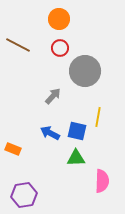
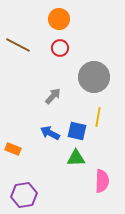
gray circle: moved 9 px right, 6 px down
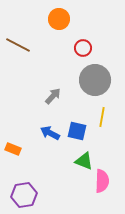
red circle: moved 23 px right
gray circle: moved 1 px right, 3 px down
yellow line: moved 4 px right
green triangle: moved 8 px right, 3 px down; rotated 24 degrees clockwise
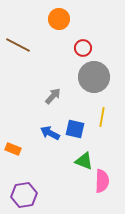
gray circle: moved 1 px left, 3 px up
blue square: moved 2 px left, 2 px up
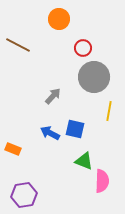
yellow line: moved 7 px right, 6 px up
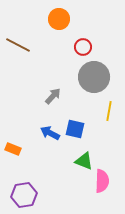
red circle: moved 1 px up
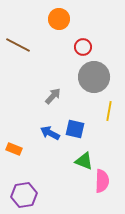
orange rectangle: moved 1 px right
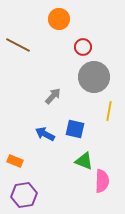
blue arrow: moved 5 px left, 1 px down
orange rectangle: moved 1 px right, 12 px down
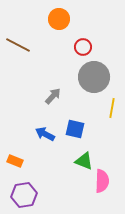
yellow line: moved 3 px right, 3 px up
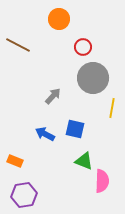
gray circle: moved 1 px left, 1 px down
